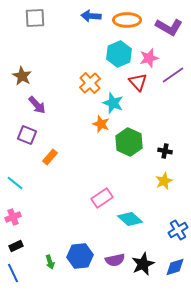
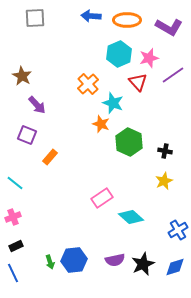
orange cross: moved 2 px left, 1 px down
cyan diamond: moved 1 px right, 2 px up
blue hexagon: moved 6 px left, 4 px down
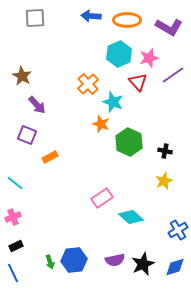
cyan star: moved 1 px up
orange rectangle: rotated 21 degrees clockwise
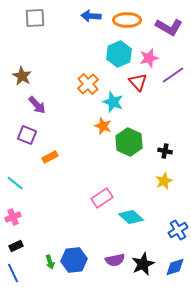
orange star: moved 2 px right, 2 px down
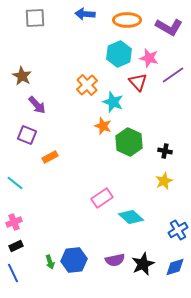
blue arrow: moved 6 px left, 2 px up
pink star: rotated 30 degrees clockwise
orange cross: moved 1 px left, 1 px down
pink cross: moved 1 px right, 5 px down
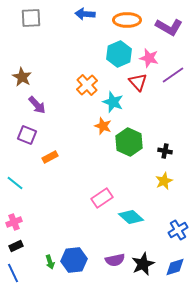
gray square: moved 4 px left
brown star: moved 1 px down
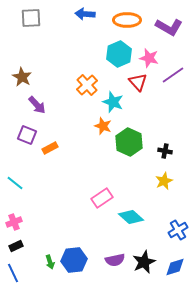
orange rectangle: moved 9 px up
black star: moved 1 px right, 2 px up
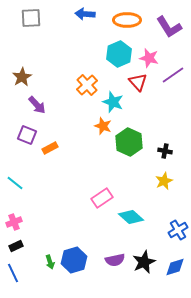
purple L-shape: rotated 28 degrees clockwise
brown star: rotated 12 degrees clockwise
blue hexagon: rotated 10 degrees counterclockwise
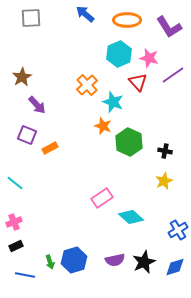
blue arrow: rotated 36 degrees clockwise
blue line: moved 12 px right, 2 px down; rotated 54 degrees counterclockwise
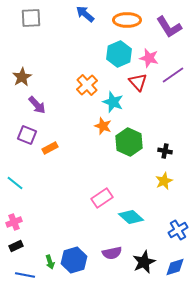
purple semicircle: moved 3 px left, 7 px up
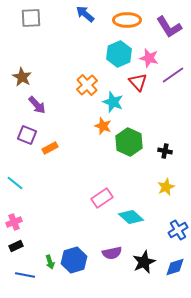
brown star: rotated 12 degrees counterclockwise
yellow star: moved 2 px right, 6 px down
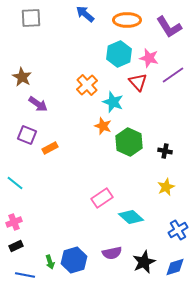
purple arrow: moved 1 px right, 1 px up; rotated 12 degrees counterclockwise
